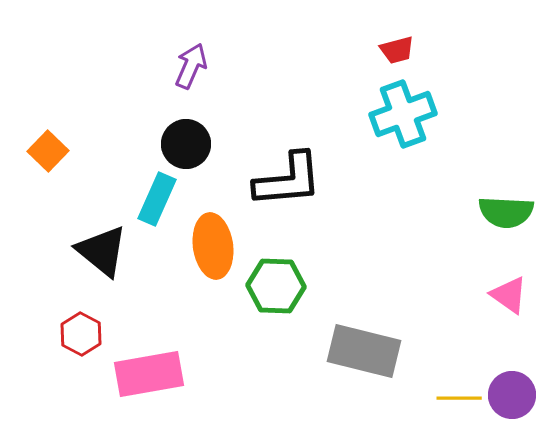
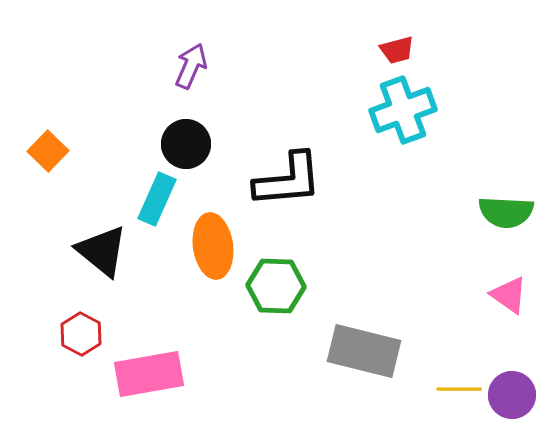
cyan cross: moved 4 px up
yellow line: moved 9 px up
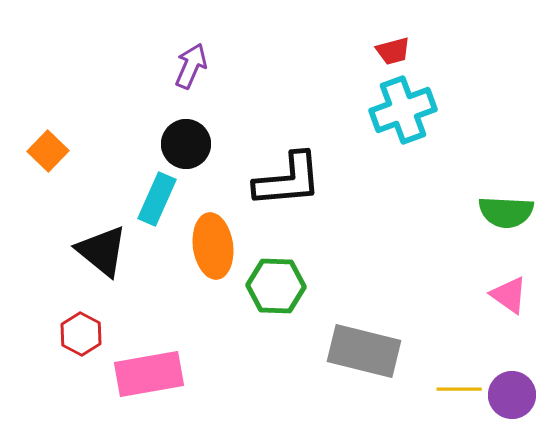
red trapezoid: moved 4 px left, 1 px down
